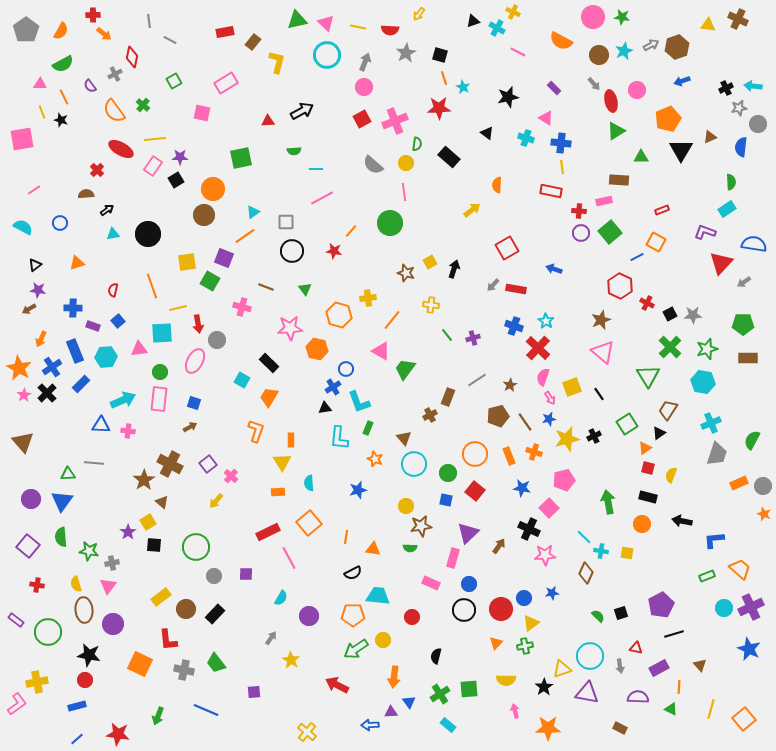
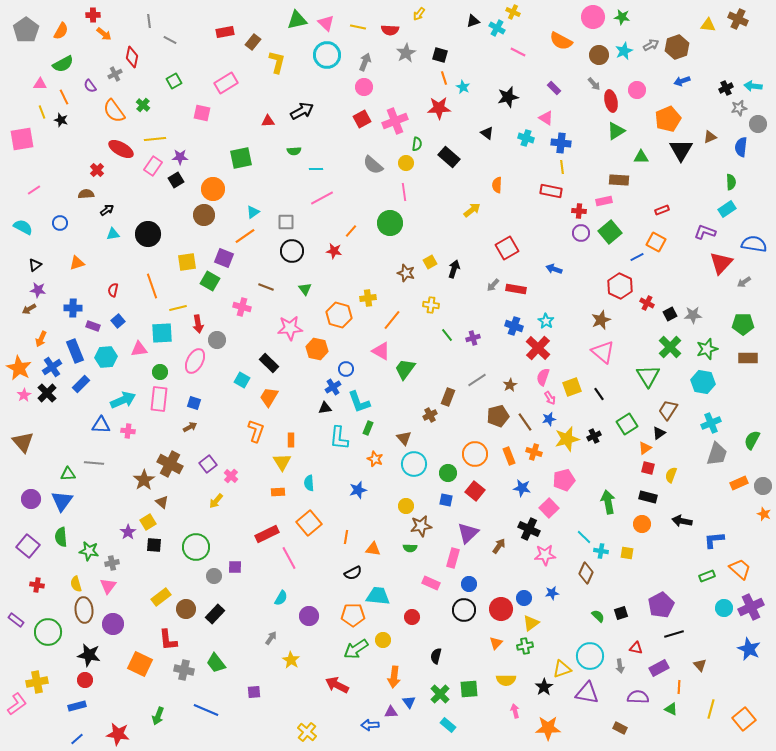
red rectangle at (268, 532): moved 1 px left, 2 px down
purple square at (246, 574): moved 11 px left, 7 px up
green cross at (440, 694): rotated 12 degrees counterclockwise
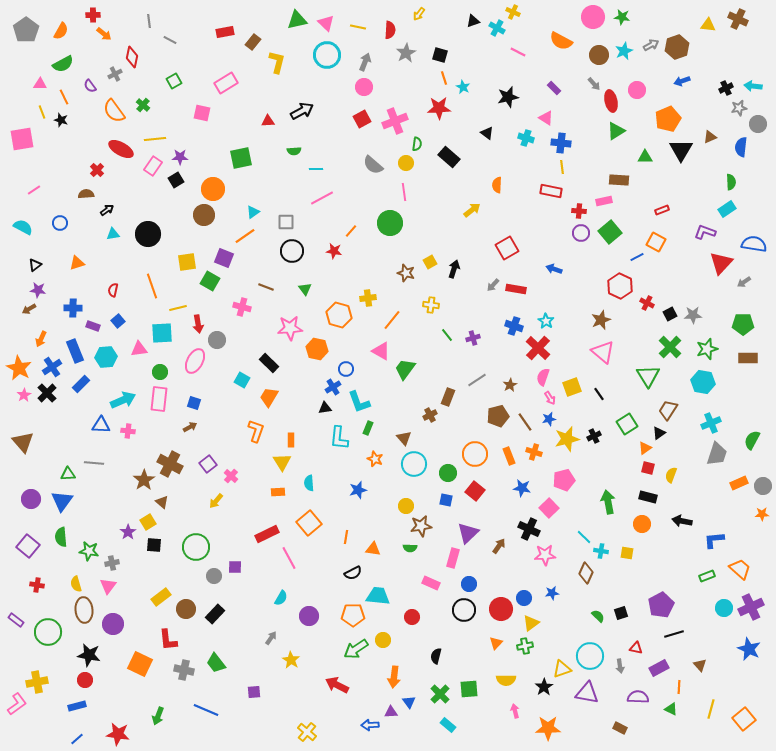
red semicircle at (390, 30): rotated 90 degrees counterclockwise
green triangle at (641, 157): moved 4 px right
orange star at (764, 514): moved 2 px left; rotated 24 degrees counterclockwise
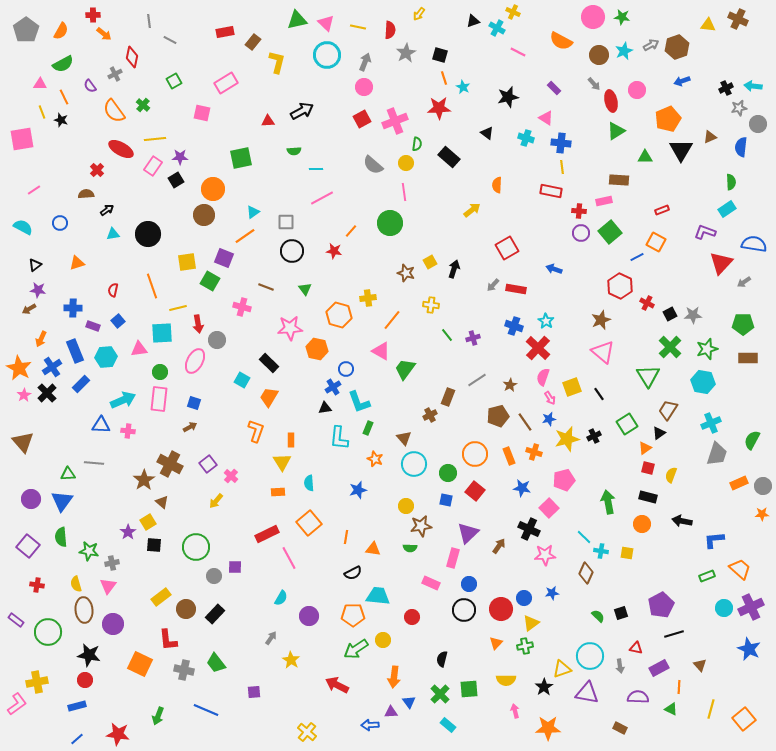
black semicircle at (436, 656): moved 6 px right, 3 px down
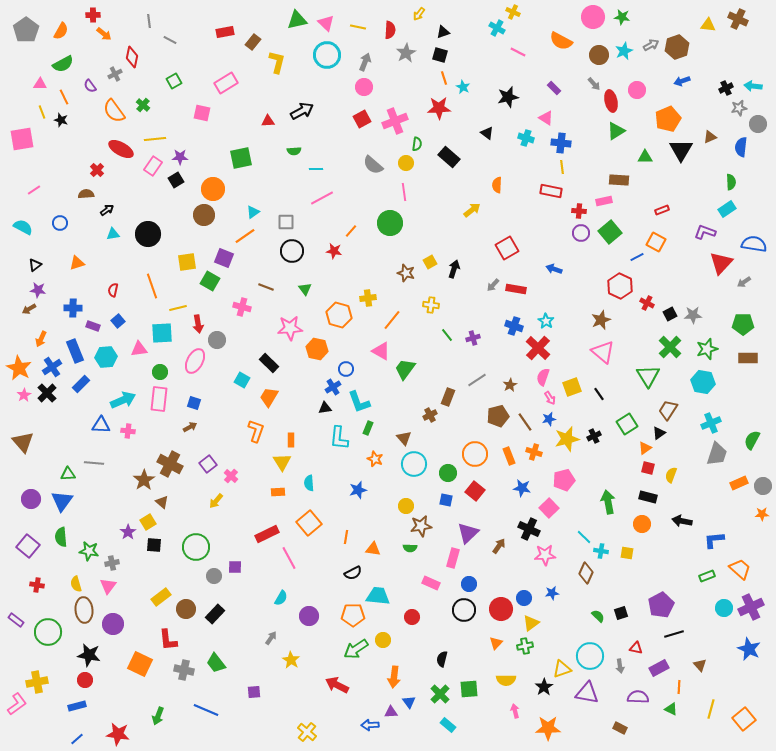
black triangle at (473, 21): moved 30 px left, 11 px down
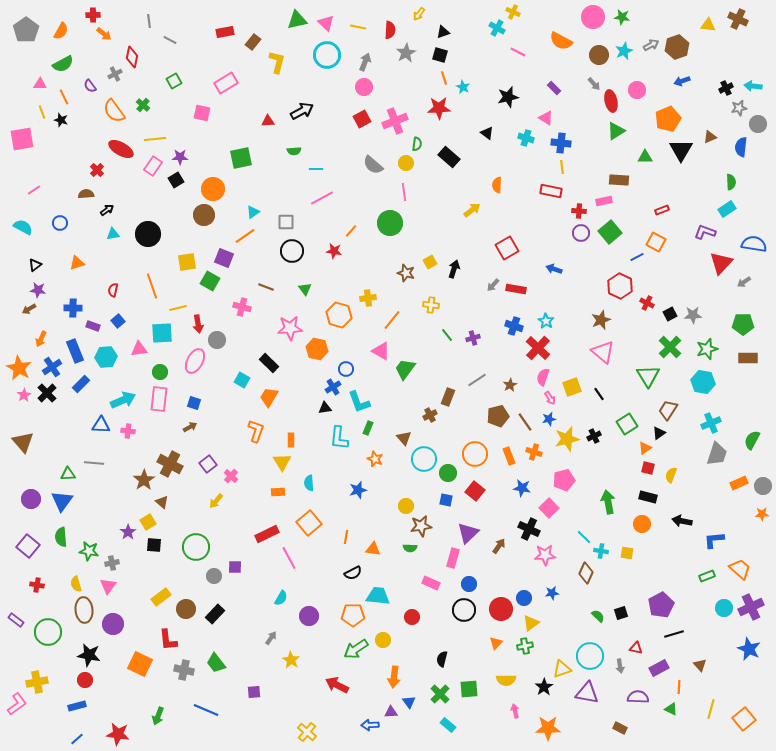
cyan circle at (414, 464): moved 10 px right, 5 px up
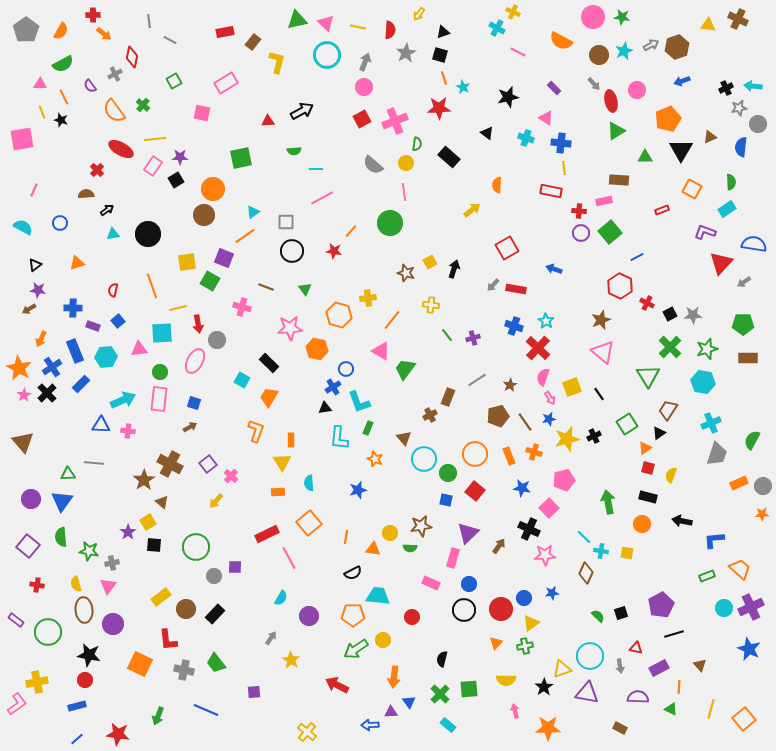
yellow line at (562, 167): moved 2 px right, 1 px down
pink line at (34, 190): rotated 32 degrees counterclockwise
orange square at (656, 242): moved 36 px right, 53 px up
yellow circle at (406, 506): moved 16 px left, 27 px down
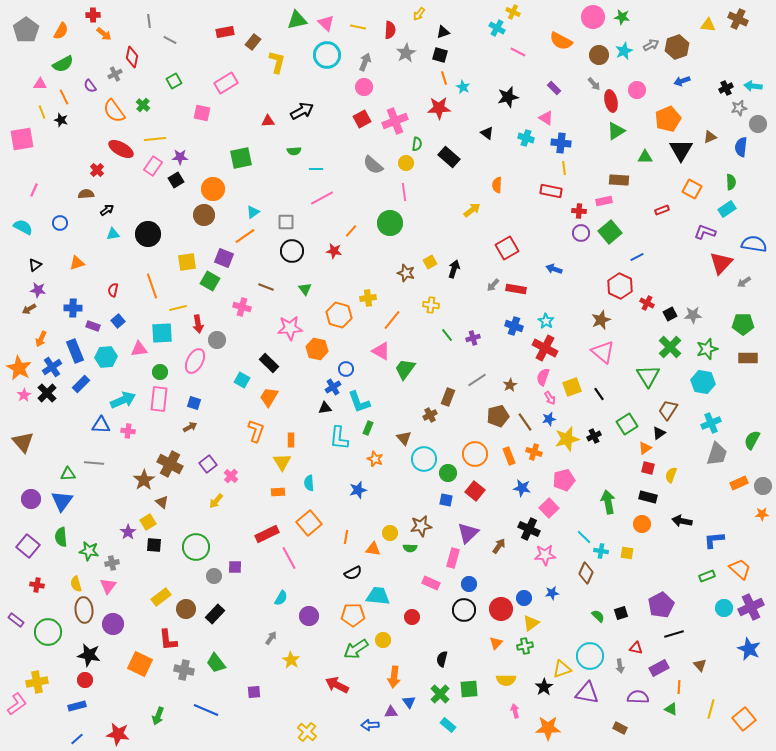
red cross at (538, 348): moved 7 px right; rotated 15 degrees counterclockwise
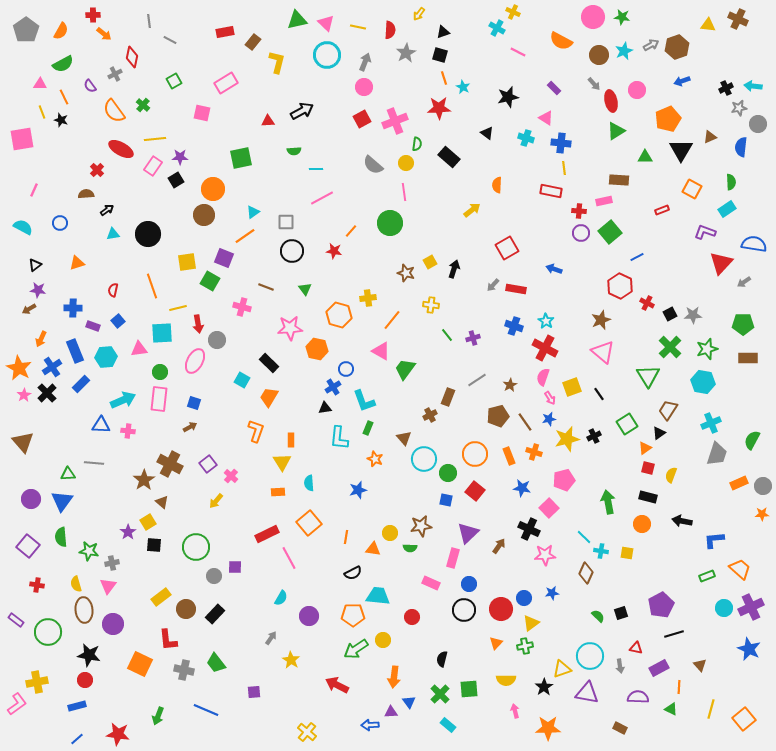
cyan L-shape at (359, 402): moved 5 px right, 1 px up
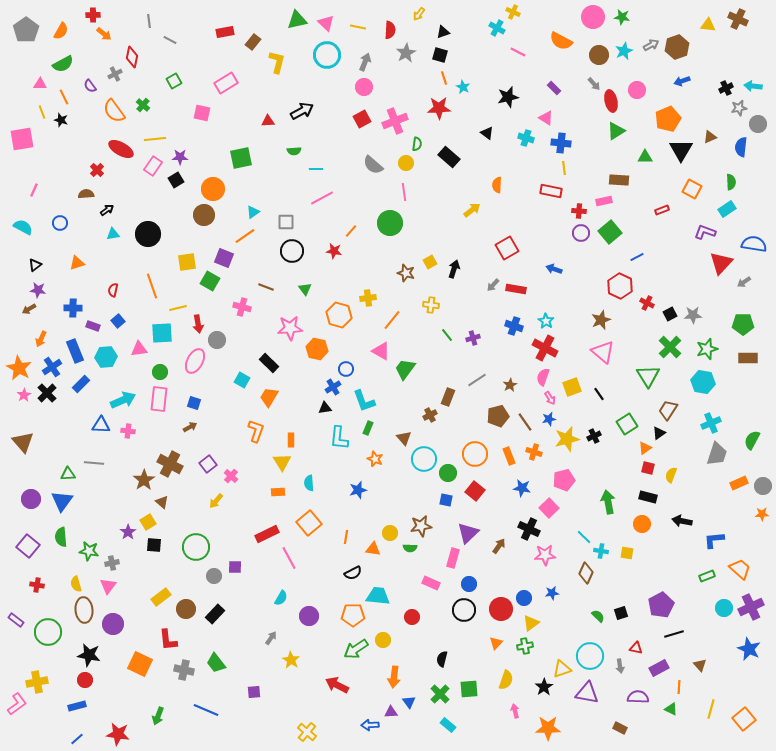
yellow semicircle at (506, 680): rotated 72 degrees counterclockwise
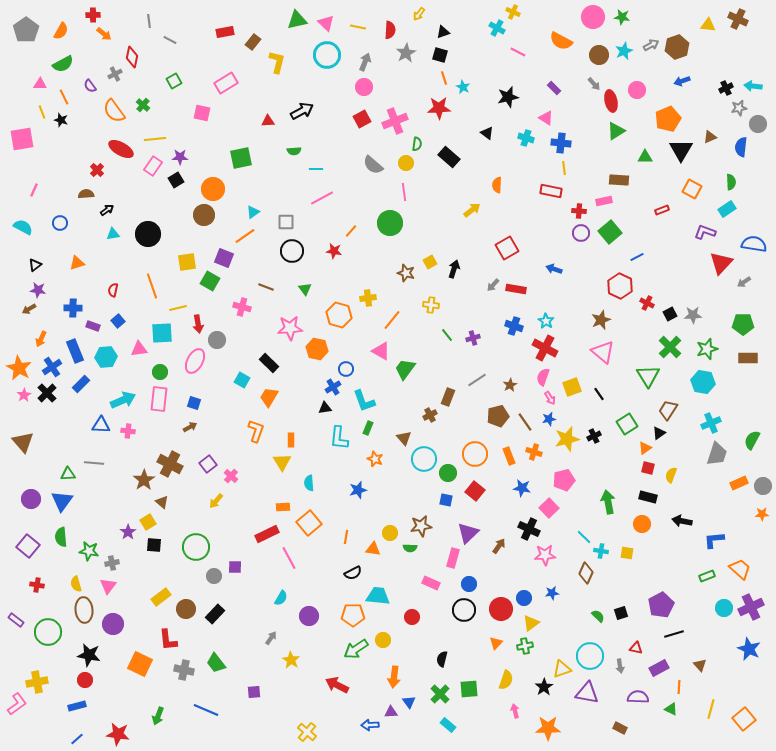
orange rectangle at (278, 492): moved 5 px right, 15 px down
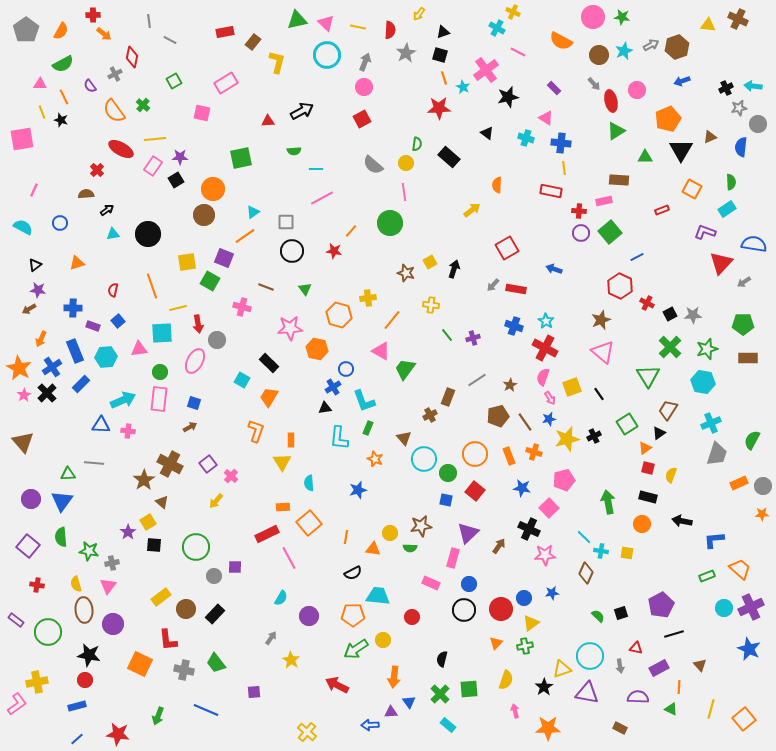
pink cross at (395, 121): moved 91 px right, 51 px up; rotated 15 degrees counterclockwise
